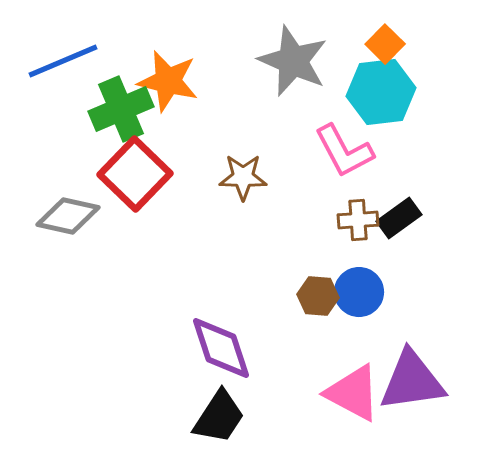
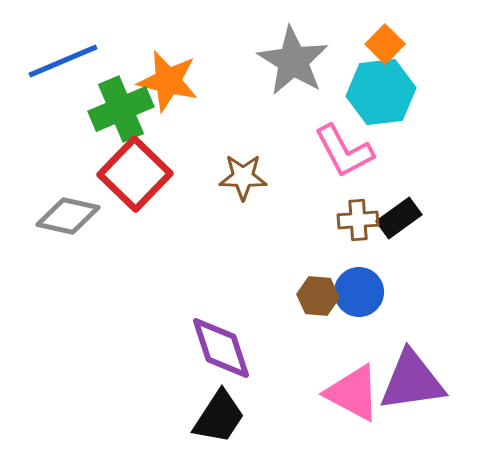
gray star: rotated 8 degrees clockwise
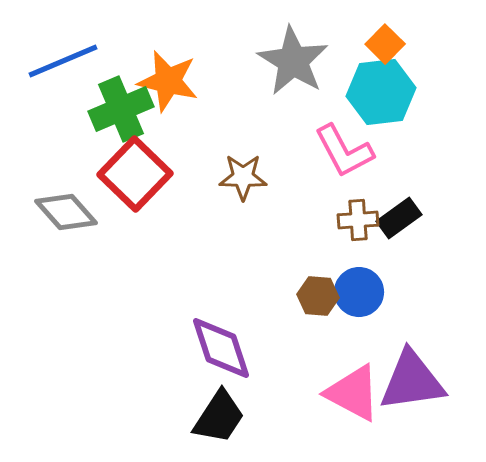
gray diamond: moved 2 px left, 4 px up; rotated 36 degrees clockwise
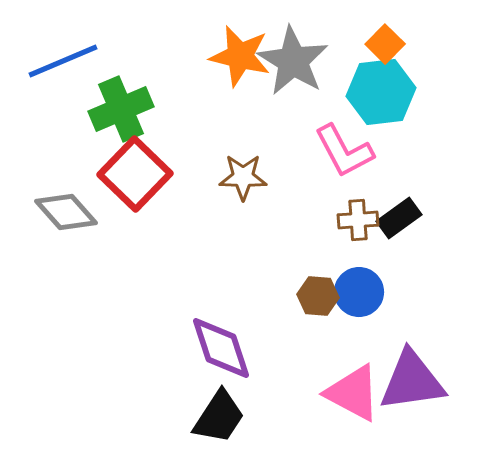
orange star: moved 72 px right, 25 px up
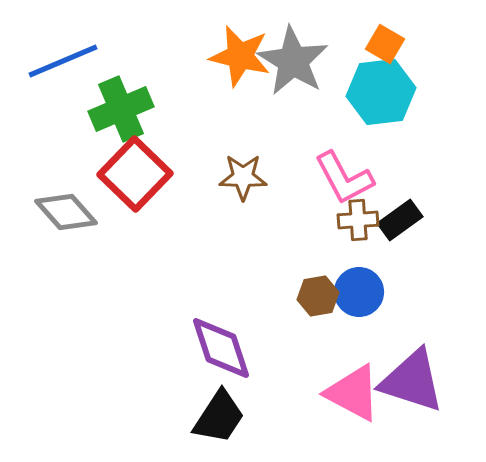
orange square: rotated 15 degrees counterclockwise
pink L-shape: moved 27 px down
black rectangle: moved 1 px right, 2 px down
brown hexagon: rotated 15 degrees counterclockwise
purple triangle: rotated 26 degrees clockwise
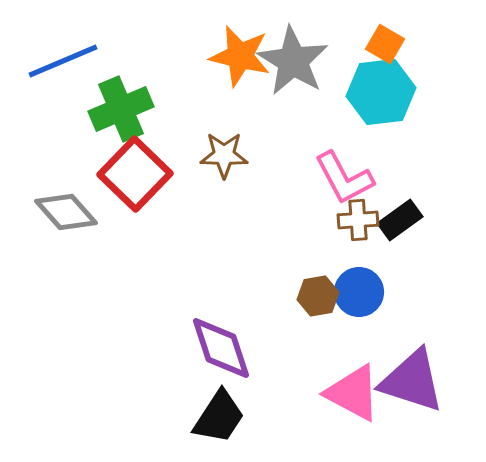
brown star: moved 19 px left, 22 px up
